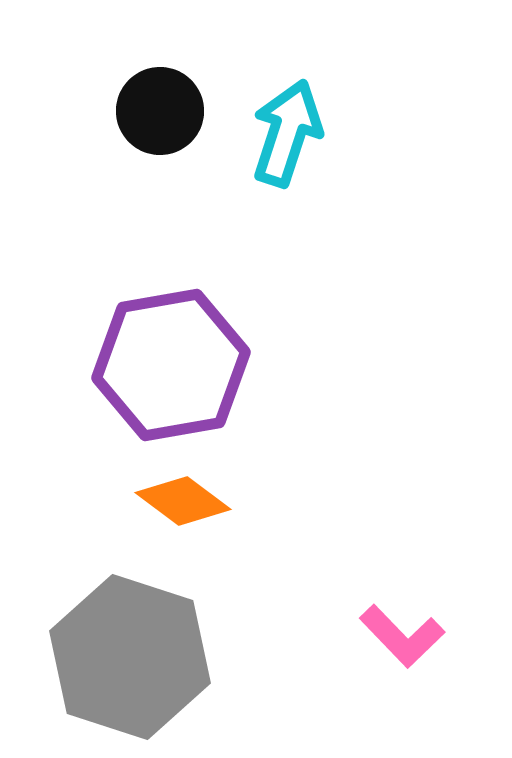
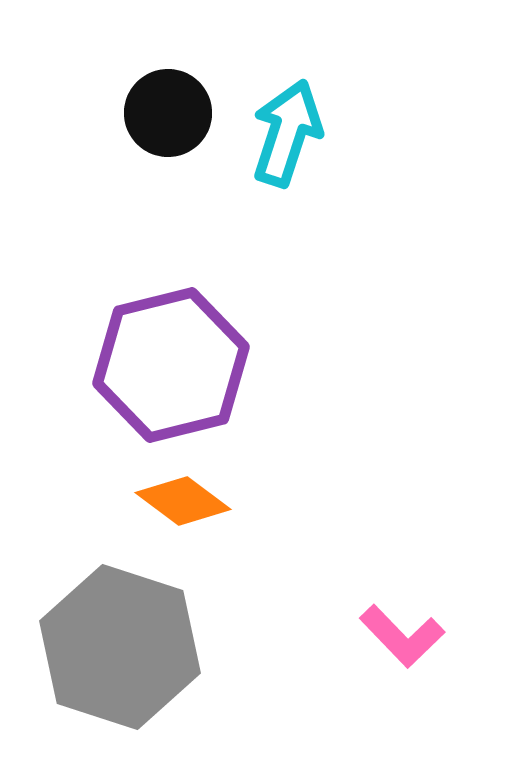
black circle: moved 8 px right, 2 px down
purple hexagon: rotated 4 degrees counterclockwise
gray hexagon: moved 10 px left, 10 px up
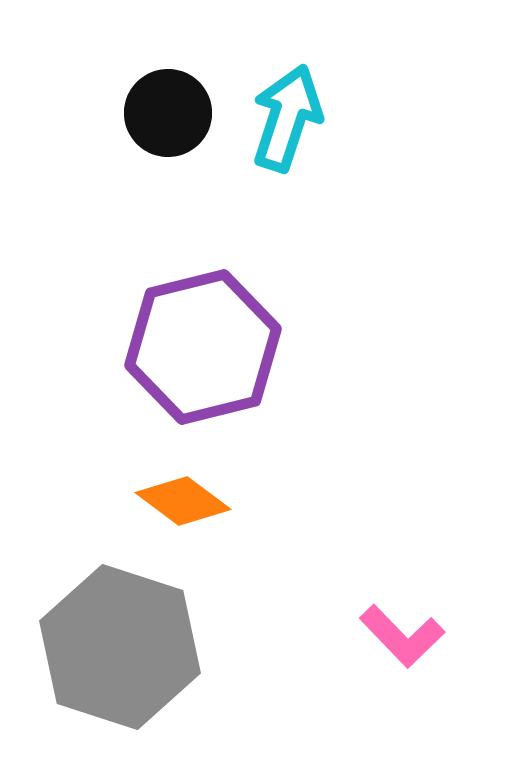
cyan arrow: moved 15 px up
purple hexagon: moved 32 px right, 18 px up
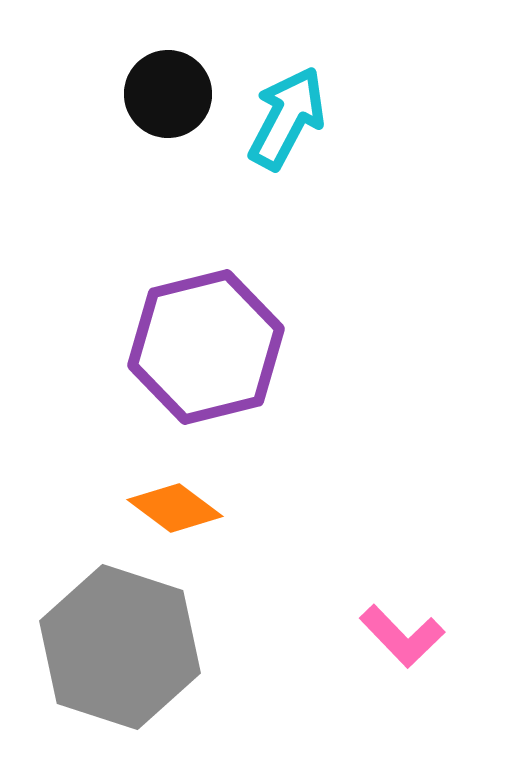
black circle: moved 19 px up
cyan arrow: rotated 10 degrees clockwise
purple hexagon: moved 3 px right
orange diamond: moved 8 px left, 7 px down
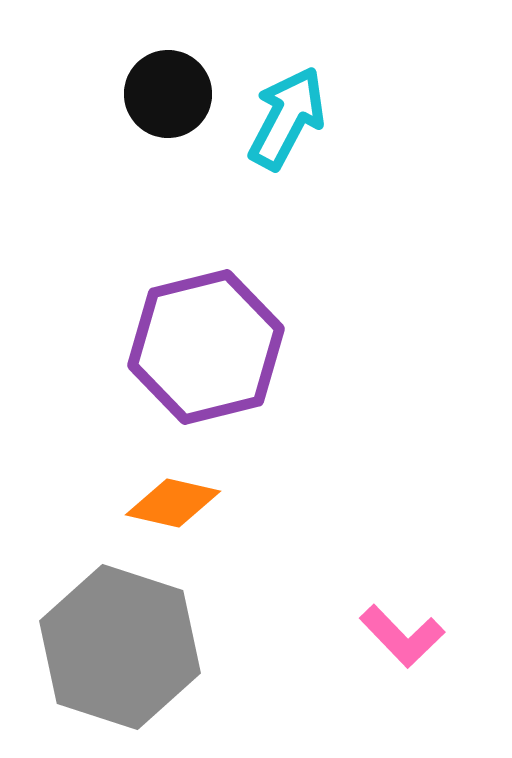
orange diamond: moved 2 px left, 5 px up; rotated 24 degrees counterclockwise
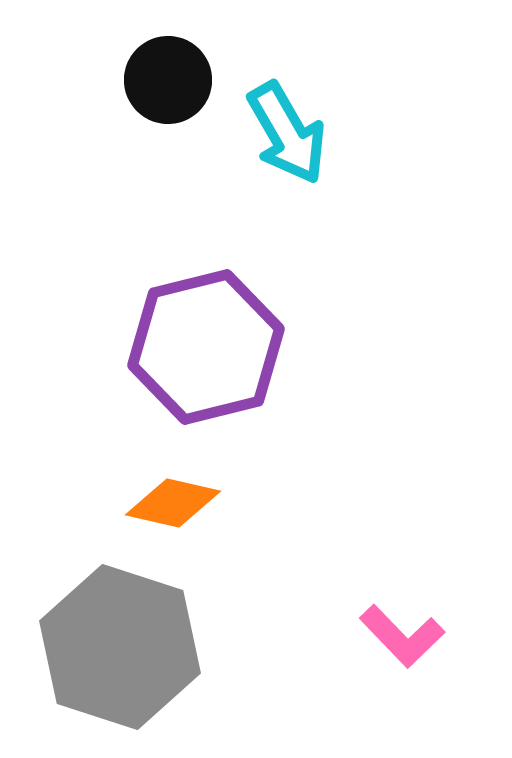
black circle: moved 14 px up
cyan arrow: moved 15 px down; rotated 122 degrees clockwise
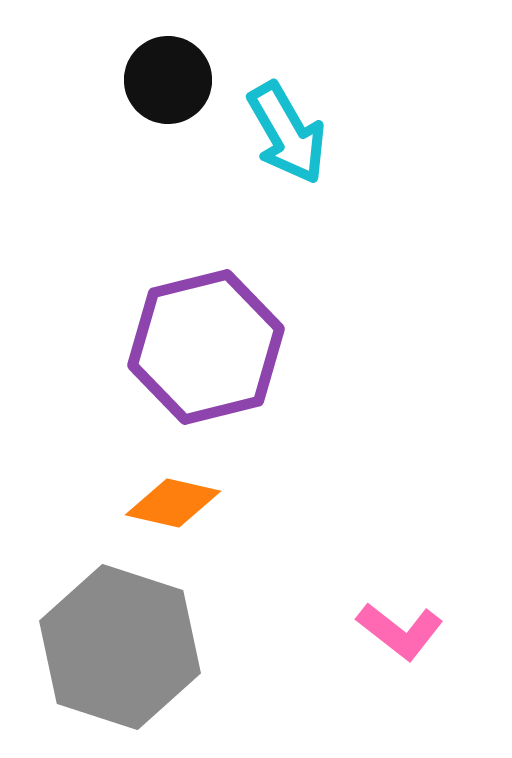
pink L-shape: moved 2 px left, 5 px up; rotated 8 degrees counterclockwise
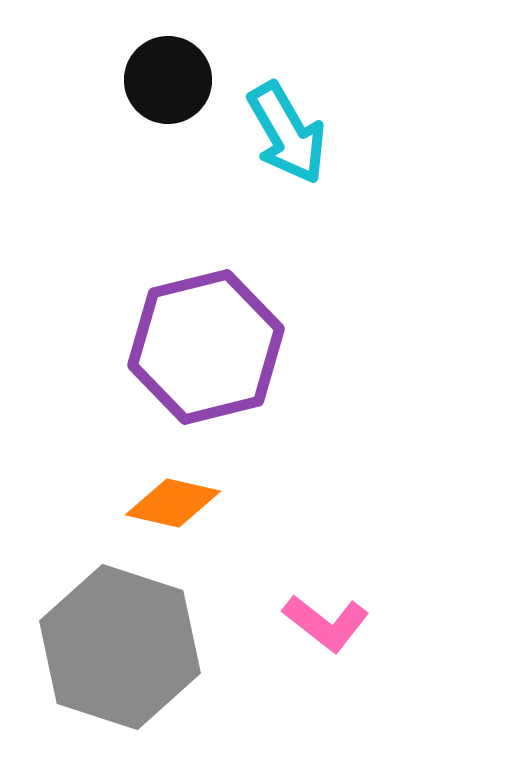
pink L-shape: moved 74 px left, 8 px up
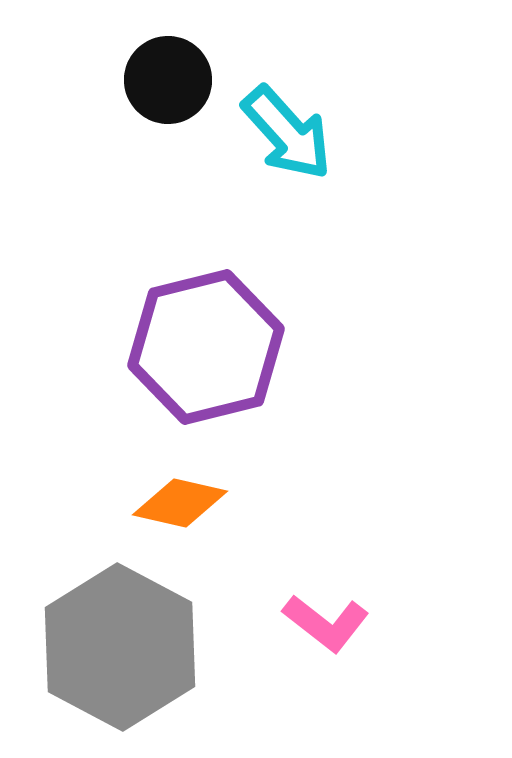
cyan arrow: rotated 12 degrees counterclockwise
orange diamond: moved 7 px right
gray hexagon: rotated 10 degrees clockwise
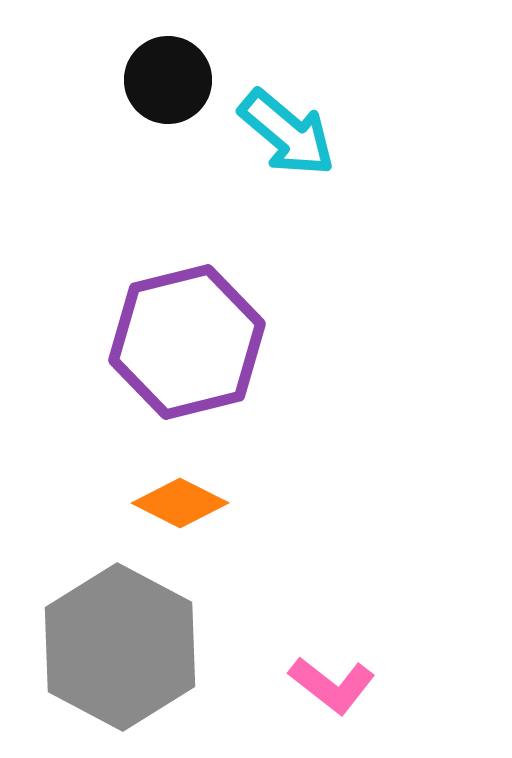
cyan arrow: rotated 8 degrees counterclockwise
purple hexagon: moved 19 px left, 5 px up
orange diamond: rotated 14 degrees clockwise
pink L-shape: moved 6 px right, 62 px down
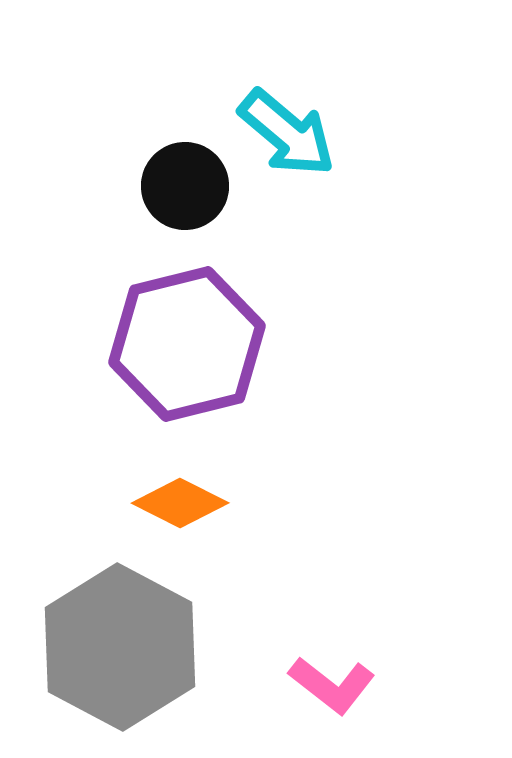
black circle: moved 17 px right, 106 px down
purple hexagon: moved 2 px down
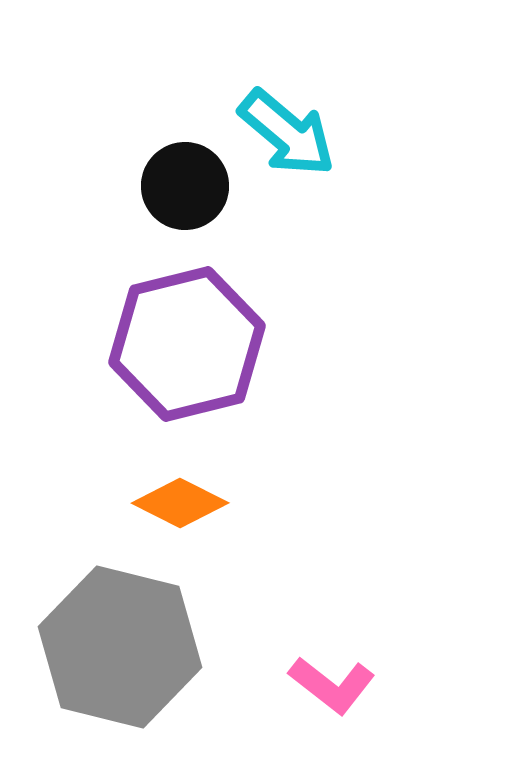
gray hexagon: rotated 14 degrees counterclockwise
